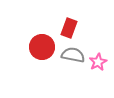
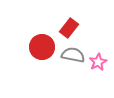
red rectangle: rotated 18 degrees clockwise
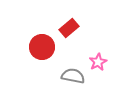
red rectangle: rotated 12 degrees clockwise
gray semicircle: moved 21 px down
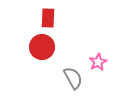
red rectangle: moved 21 px left, 10 px up; rotated 48 degrees counterclockwise
gray semicircle: moved 2 px down; rotated 50 degrees clockwise
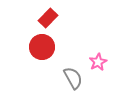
red rectangle: rotated 42 degrees clockwise
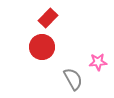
pink star: rotated 24 degrees clockwise
gray semicircle: moved 1 px down
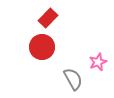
pink star: rotated 18 degrees counterclockwise
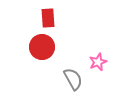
red rectangle: rotated 48 degrees counterclockwise
